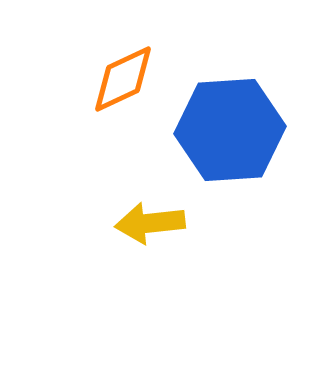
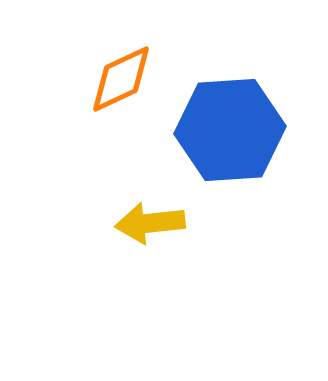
orange diamond: moved 2 px left
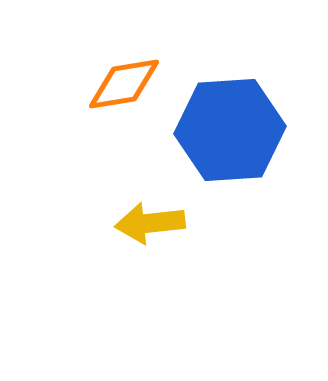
orange diamond: moved 3 px right, 5 px down; rotated 16 degrees clockwise
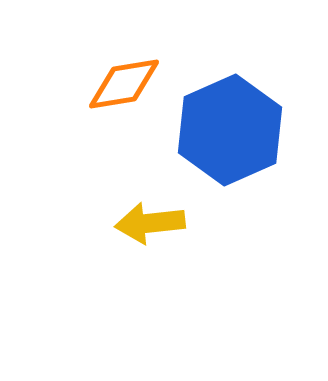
blue hexagon: rotated 20 degrees counterclockwise
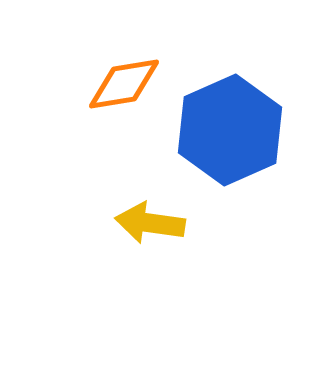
yellow arrow: rotated 14 degrees clockwise
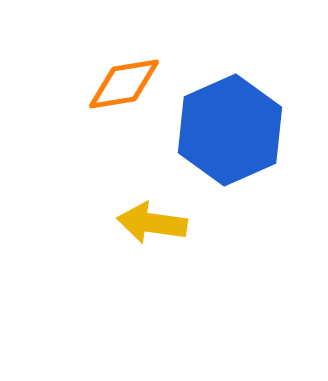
yellow arrow: moved 2 px right
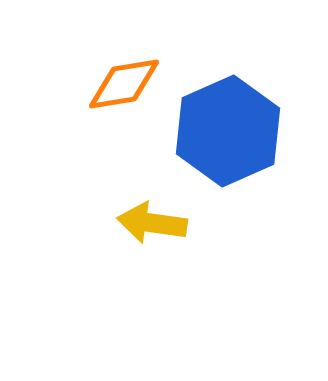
blue hexagon: moved 2 px left, 1 px down
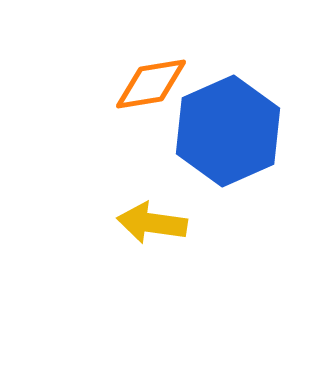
orange diamond: moved 27 px right
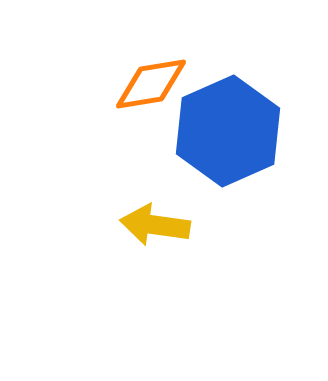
yellow arrow: moved 3 px right, 2 px down
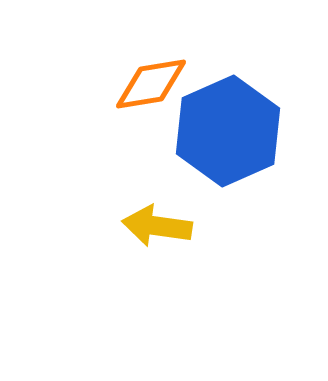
yellow arrow: moved 2 px right, 1 px down
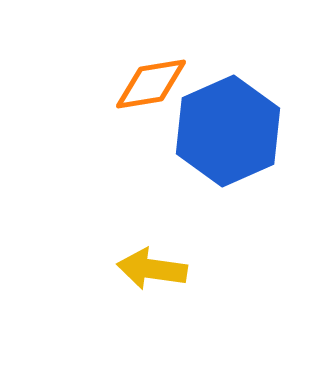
yellow arrow: moved 5 px left, 43 px down
